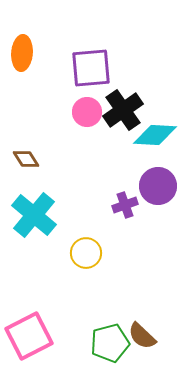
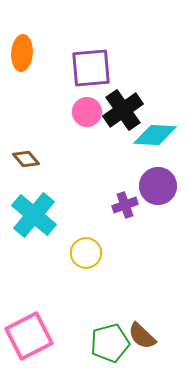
brown diamond: rotated 8 degrees counterclockwise
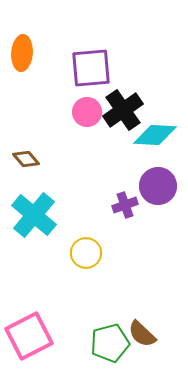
brown semicircle: moved 2 px up
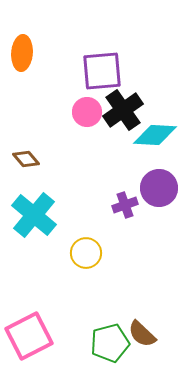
purple square: moved 11 px right, 3 px down
purple circle: moved 1 px right, 2 px down
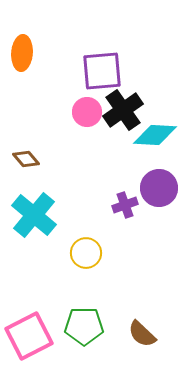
green pentagon: moved 26 px left, 17 px up; rotated 15 degrees clockwise
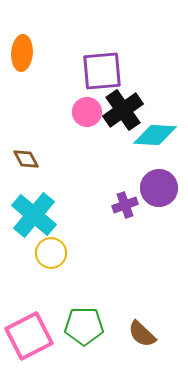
brown diamond: rotated 12 degrees clockwise
yellow circle: moved 35 px left
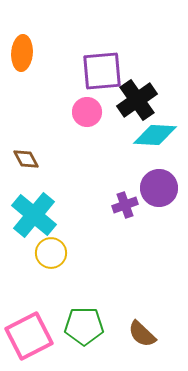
black cross: moved 14 px right, 10 px up
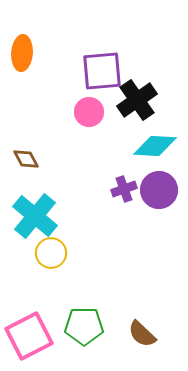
pink circle: moved 2 px right
cyan diamond: moved 11 px down
purple circle: moved 2 px down
purple cross: moved 1 px left, 16 px up
cyan cross: moved 1 px right, 1 px down
